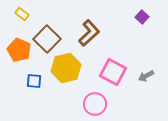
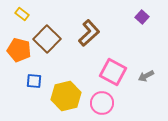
orange pentagon: rotated 10 degrees counterclockwise
yellow hexagon: moved 28 px down
pink circle: moved 7 px right, 1 px up
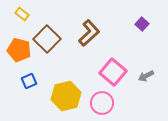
purple square: moved 7 px down
pink square: rotated 12 degrees clockwise
blue square: moved 5 px left; rotated 28 degrees counterclockwise
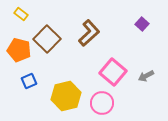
yellow rectangle: moved 1 px left
